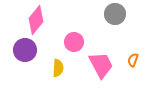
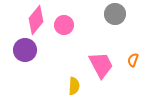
pink circle: moved 10 px left, 17 px up
yellow semicircle: moved 16 px right, 18 px down
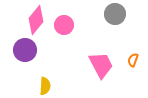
yellow semicircle: moved 29 px left
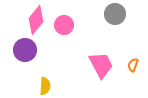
orange semicircle: moved 5 px down
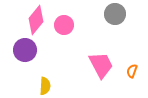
orange semicircle: moved 1 px left, 6 px down
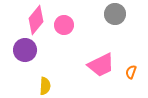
pink trapezoid: rotated 92 degrees clockwise
orange semicircle: moved 1 px left, 1 px down
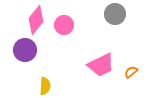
orange semicircle: rotated 32 degrees clockwise
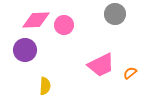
pink diamond: rotated 48 degrees clockwise
orange semicircle: moved 1 px left, 1 px down
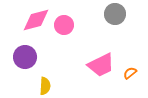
pink diamond: rotated 12 degrees counterclockwise
purple circle: moved 7 px down
